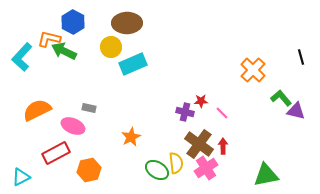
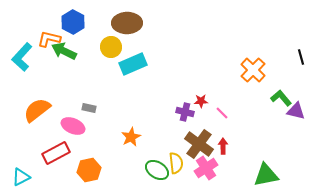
orange semicircle: rotated 12 degrees counterclockwise
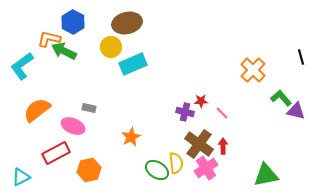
brown ellipse: rotated 12 degrees counterclockwise
cyan L-shape: moved 9 px down; rotated 12 degrees clockwise
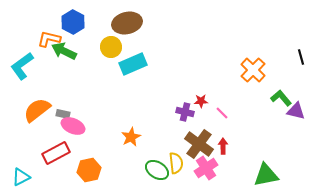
gray rectangle: moved 26 px left, 6 px down
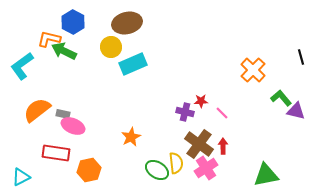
red rectangle: rotated 36 degrees clockwise
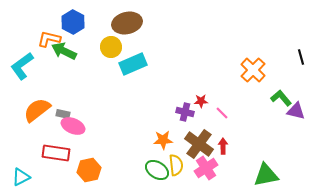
orange star: moved 32 px right, 3 px down; rotated 24 degrees clockwise
yellow semicircle: moved 2 px down
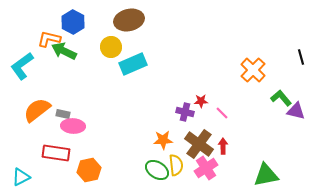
brown ellipse: moved 2 px right, 3 px up
pink ellipse: rotated 20 degrees counterclockwise
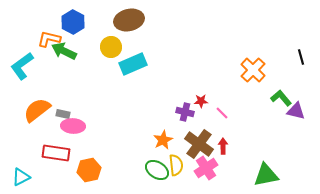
orange star: rotated 24 degrees counterclockwise
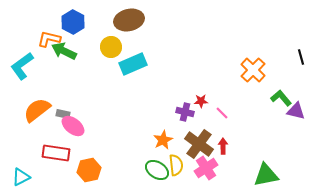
pink ellipse: rotated 35 degrees clockwise
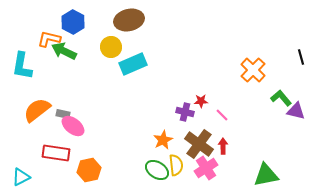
cyan L-shape: rotated 44 degrees counterclockwise
pink line: moved 2 px down
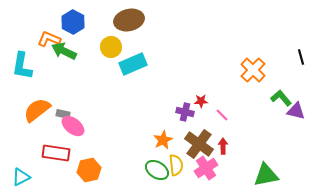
orange L-shape: rotated 10 degrees clockwise
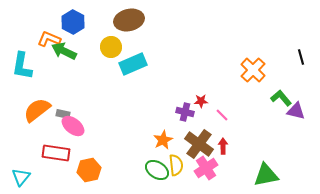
cyan triangle: rotated 24 degrees counterclockwise
